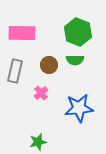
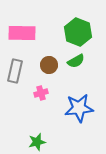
green semicircle: moved 1 px right, 1 px down; rotated 30 degrees counterclockwise
pink cross: rotated 24 degrees clockwise
green star: moved 1 px left
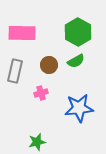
green hexagon: rotated 8 degrees clockwise
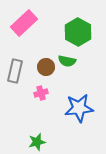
pink rectangle: moved 2 px right, 10 px up; rotated 44 degrees counterclockwise
green semicircle: moved 9 px left; rotated 42 degrees clockwise
brown circle: moved 3 px left, 2 px down
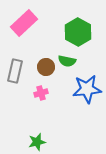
blue star: moved 8 px right, 19 px up
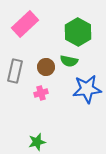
pink rectangle: moved 1 px right, 1 px down
green semicircle: moved 2 px right
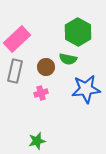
pink rectangle: moved 8 px left, 15 px down
green semicircle: moved 1 px left, 2 px up
blue star: moved 1 px left
green star: moved 1 px up
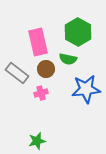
pink rectangle: moved 21 px right, 3 px down; rotated 60 degrees counterclockwise
brown circle: moved 2 px down
gray rectangle: moved 2 px right, 2 px down; rotated 65 degrees counterclockwise
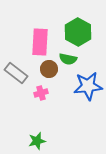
pink rectangle: moved 2 px right; rotated 16 degrees clockwise
brown circle: moved 3 px right
gray rectangle: moved 1 px left
blue star: moved 2 px right, 3 px up
